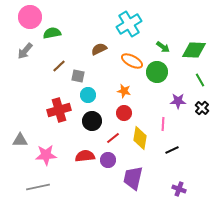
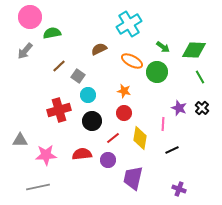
gray square: rotated 24 degrees clockwise
green line: moved 3 px up
purple star: moved 1 px right, 7 px down; rotated 21 degrees clockwise
red semicircle: moved 3 px left, 2 px up
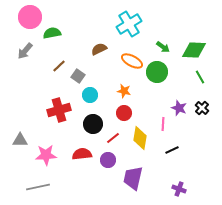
cyan circle: moved 2 px right
black circle: moved 1 px right, 3 px down
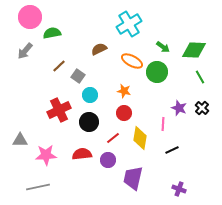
red cross: rotated 10 degrees counterclockwise
black circle: moved 4 px left, 2 px up
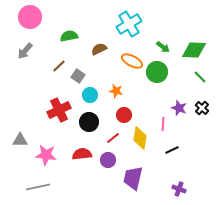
green semicircle: moved 17 px right, 3 px down
green line: rotated 16 degrees counterclockwise
orange star: moved 8 px left
red circle: moved 2 px down
pink star: rotated 10 degrees clockwise
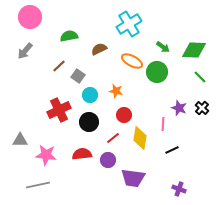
purple trapezoid: rotated 95 degrees counterclockwise
gray line: moved 2 px up
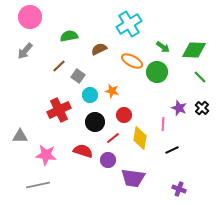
orange star: moved 4 px left
black circle: moved 6 px right
gray triangle: moved 4 px up
red semicircle: moved 1 px right, 3 px up; rotated 24 degrees clockwise
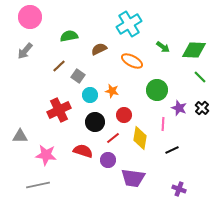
green circle: moved 18 px down
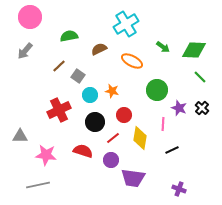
cyan cross: moved 3 px left
purple circle: moved 3 px right
